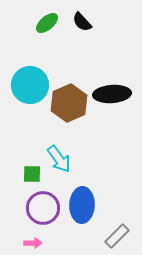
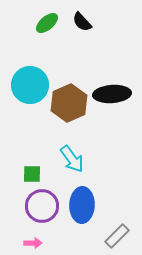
cyan arrow: moved 13 px right
purple circle: moved 1 px left, 2 px up
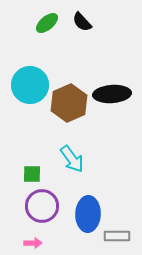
blue ellipse: moved 6 px right, 9 px down
gray rectangle: rotated 45 degrees clockwise
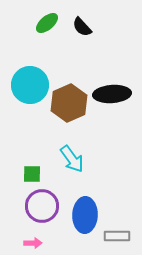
black semicircle: moved 5 px down
blue ellipse: moved 3 px left, 1 px down
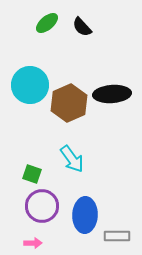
green square: rotated 18 degrees clockwise
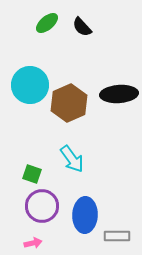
black ellipse: moved 7 px right
pink arrow: rotated 12 degrees counterclockwise
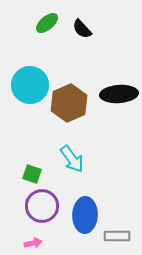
black semicircle: moved 2 px down
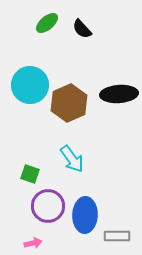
green square: moved 2 px left
purple circle: moved 6 px right
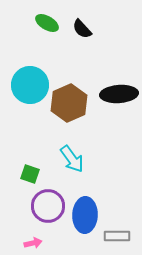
green ellipse: rotated 70 degrees clockwise
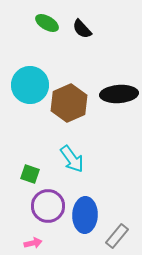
gray rectangle: rotated 50 degrees counterclockwise
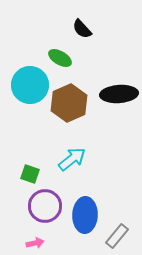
green ellipse: moved 13 px right, 35 px down
cyan arrow: rotated 92 degrees counterclockwise
purple circle: moved 3 px left
pink arrow: moved 2 px right
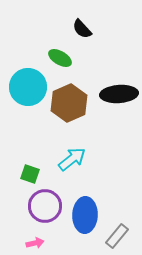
cyan circle: moved 2 px left, 2 px down
